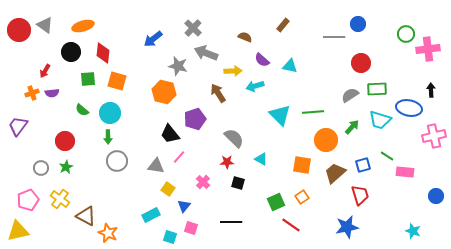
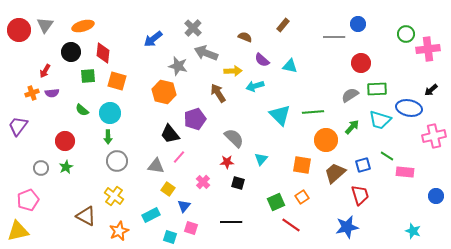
gray triangle at (45, 25): rotated 30 degrees clockwise
green square at (88, 79): moved 3 px up
black arrow at (431, 90): rotated 128 degrees counterclockwise
cyan triangle at (261, 159): rotated 40 degrees clockwise
yellow cross at (60, 199): moved 54 px right, 3 px up
orange star at (108, 233): moved 11 px right, 2 px up; rotated 24 degrees clockwise
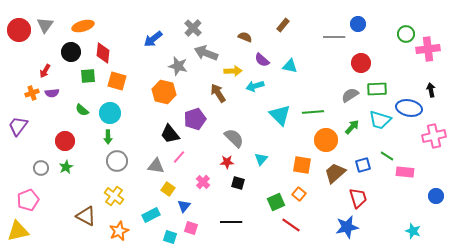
black arrow at (431, 90): rotated 120 degrees clockwise
red trapezoid at (360, 195): moved 2 px left, 3 px down
orange square at (302, 197): moved 3 px left, 3 px up; rotated 16 degrees counterclockwise
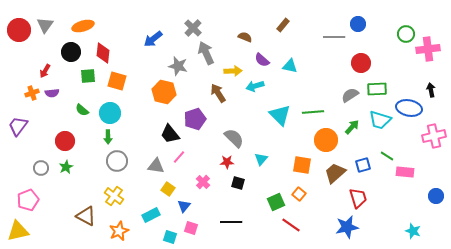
gray arrow at (206, 53): rotated 45 degrees clockwise
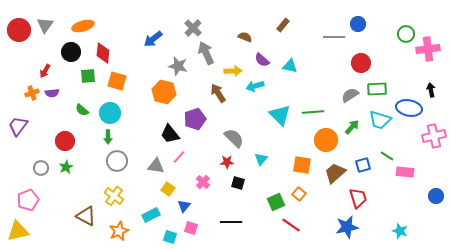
cyan star at (413, 231): moved 13 px left
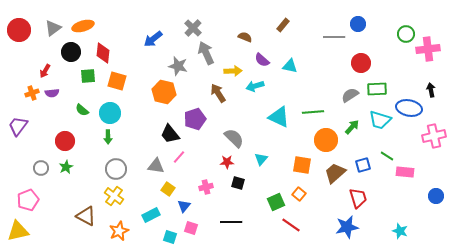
gray triangle at (45, 25): moved 8 px right, 3 px down; rotated 18 degrees clockwise
cyan triangle at (280, 115): moved 1 px left, 2 px down; rotated 20 degrees counterclockwise
gray circle at (117, 161): moved 1 px left, 8 px down
pink cross at (203, 182): moved 3 px right, 5 px down; rotated 32 degrees clockwise
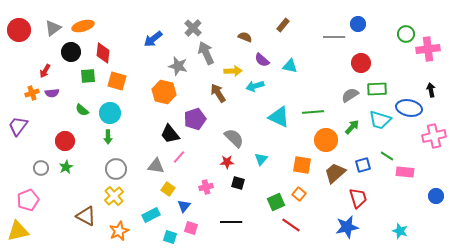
yellow cross at (114, 196): rotated 12 degrees clockwise
